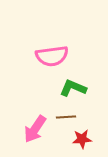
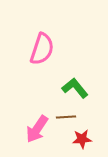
pink semicircle: moved 10 px left, 7 px up; rotated 64 degrees counterclockwise
green L-shape: moved 2 px right; rotated 28 degrees clockwise
pink arrow: moved 2 px right
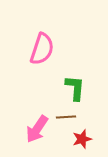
green L-shape: rotated 44 degrees clockwise
red star: rotated 12 degrees counterclockwise
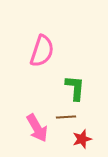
pink semicircle: moved 2 px down
pink arrow: moved 1 px up; rotated 64 degrees counterclockwise
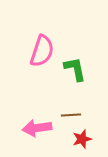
green L-shape: moved 19 px up; rotated 16 degrees counterclockwise
brown line: moved 5 px right, 2 px up
pink arrow: rotated 112 degrees clockwise
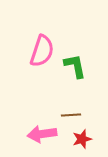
green L-shape: moved 3 px up
pink arrow: moved 5 px right, 6 px down
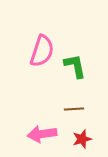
brown line: moved 3 px right, 6 px up
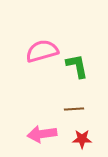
pink semicircle: rotated 124 degrees counterclockwise
green L-shape: moved 2 px right
red star: rotated 18 degrees clockwise
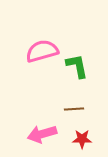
pink arrow: rotated 8 degrees counterclockwise
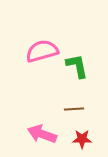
pink arrow: rotated 36 degrees clockwise
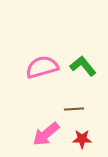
pink semicircle: moved 16 px down
green L-shape: moved 6 px right; rotated 28 degrees counterclockwise
pink arrow: moved 4 px right; rotated 60 degrees counterclockwise
